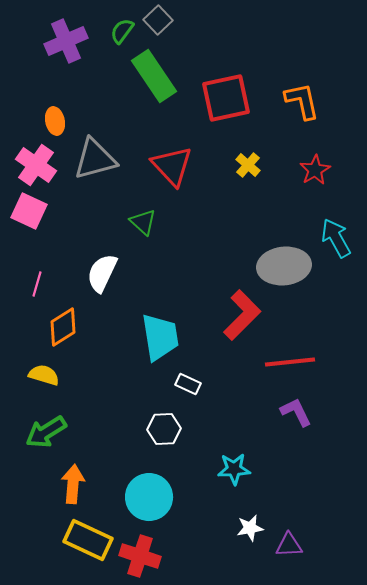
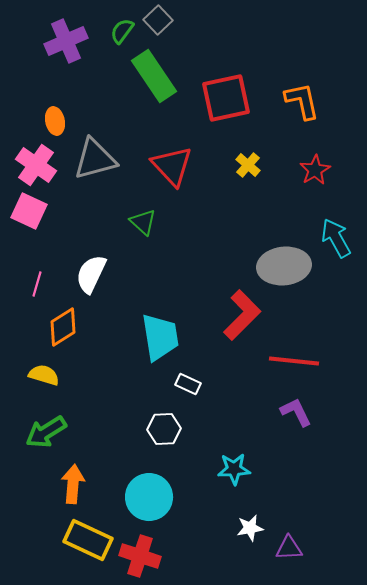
white semicircle: moved 11 px left, 1 px down
red line: moved 4 px right, 1 px up; rotated 12 degrees clockwise
purple triangle: moved 3 px down
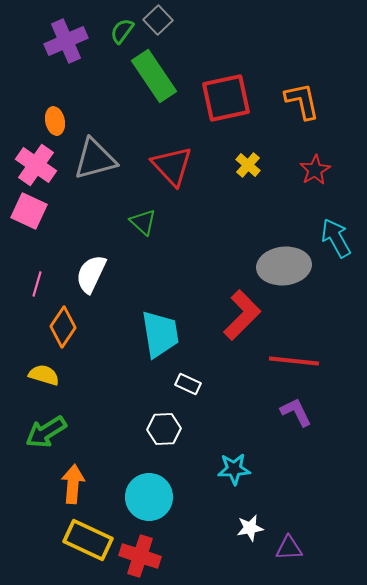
orange diamond: rotated 24 degrees counterclockwise
cyan trapezoid: moved 3 px up
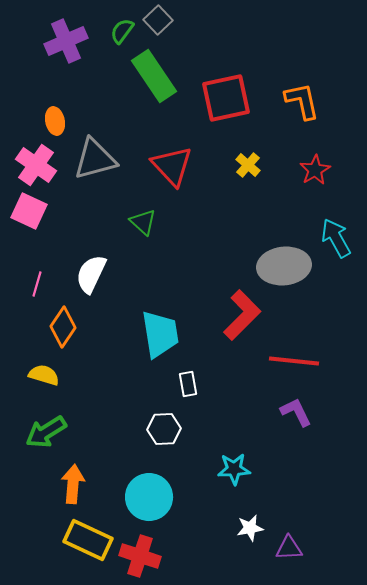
white rectangle: rotated 55 degrees clockwise
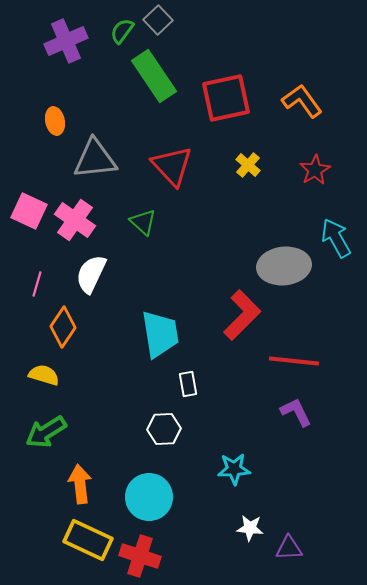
orange L-shape: rotated 24 degrees counterclockwise
gray triangle: rotated 9 degrees clockwise
pink cross: moved 39 px right, 55 px down
orange arrow: moved 7 px right; rotated 12 degrees counterclockwise
white star: rotated 16 degrees clockwise
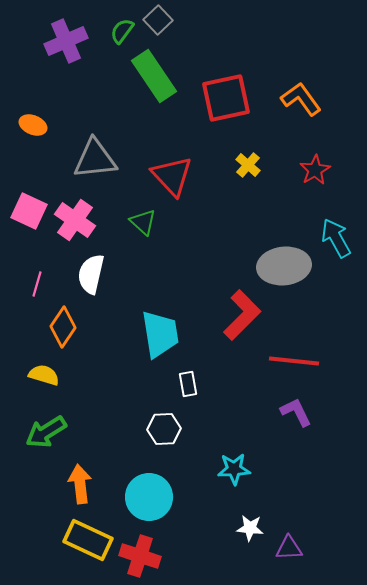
orange L-shape: moved 1 px left, 2 px up
orange ellipse: moved 22 px left, 4 px down; rotated 56 degrees counterclockwise
red triangle: moved 10 px down
white semicircle: rotated 12 degrees counterclockwise
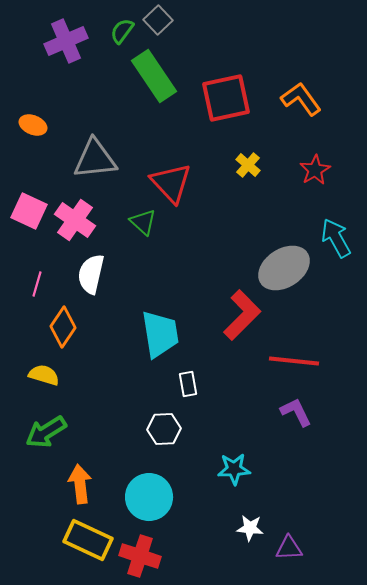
red triangle: moved 1 px left, 7 px down
gray ellipse: moved 2 px down; rotated 27 degrees counterclockwise
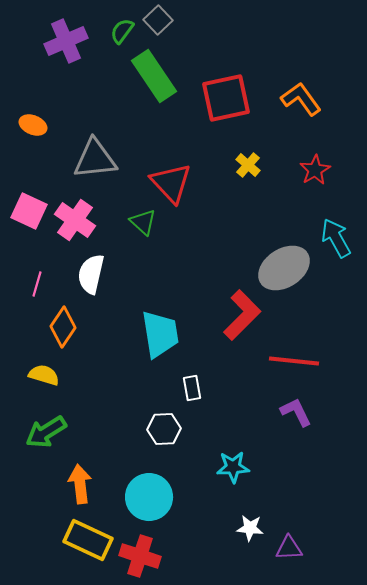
white rectangle: moved 4 px right, 4 px down
cyan star: moved 1 px left, 2 px up
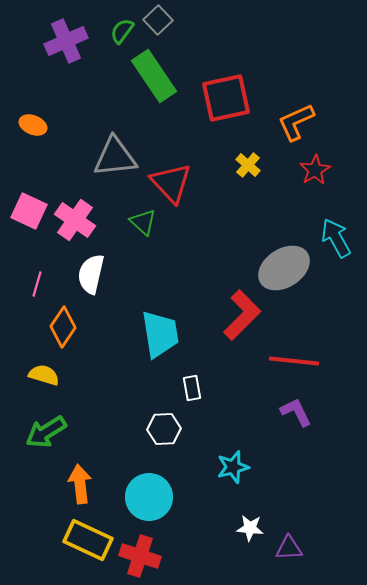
orange L-shape: moved 5 px left, 23 px down; rotated 78 degrees counterclockwise
gray triangle: moved 20 px right, 2 px up
cyan star: rotated 12 degrees counterclockwise
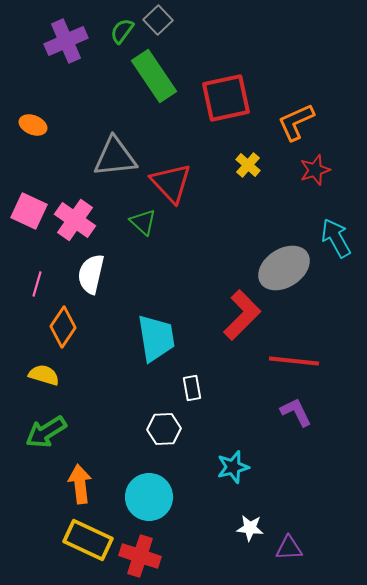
red star: rotated 12 degrees clockwise
cyan trapezoid: moved 4 px left, 4 px down
